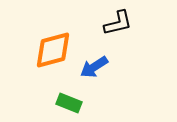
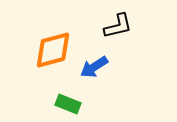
black L-shape: moved 3 px down
green rectangle: moved 1 px left, 1 px down
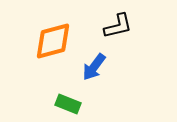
orange diamond: moved 9 px up
blue arrow: rotated 20 degrees counterclockwise
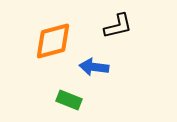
blue arrow: rotated 60 degrees clockwise
green rectangle: moved 1 px right, 4 px up
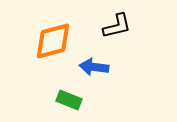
black L-shape: moved 1 px left
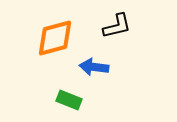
orange diamond: moved 2 px right, 3 px up
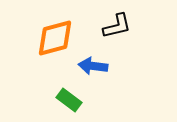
blue arrow: moved 1 px left, 1 px up
green rectangle: rotated 15 degrees clockwise
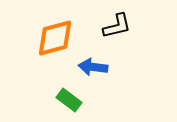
blue arrow: moved 1 px down
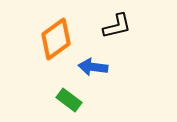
orange diamond: moved 1 px right, 1 px down; rotated 21 degrees counterclockwise
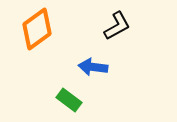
black L-shape: rotated 16 degrees counterclockwise
orange diamond: moved 19 px left, 10 px up
